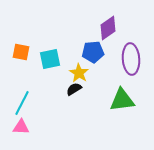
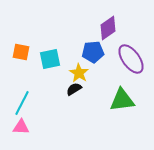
purple ellipse: rotated 32 degrees counterclockwise
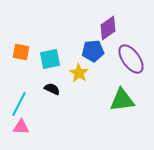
blue pentagon: moved 1 px up
black semicircle: moved 22 px left; rotated 56 degrees clockwise
cyan line: moved 3 px left, 1 px down
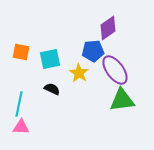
purple ellipse: moved 16 px left, 11 px down
cyan line: rotated 15 degrees counterclockwise
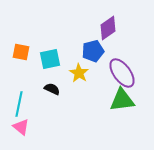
blue pentagon: rotated 10 degrees counterclockwise
purple ellipse: moved 7 px right, 3 px down
pink triangle: rotated 36 degrees clockwise
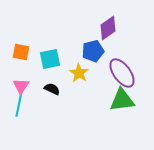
pink triangle: moved 41 px up; rotated 24 degrees clockwise
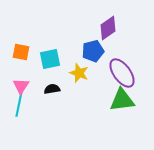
yellow star: rotated 12 degrees counterclockwise
black semicircle: rotated 35 degrees counterclockwise
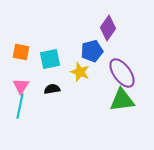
purple diamond: rotated 20 degrees counterclockwise
blue pentagon: moved 1 px left
yellow star: moved 1 px right, 1 px up
cyan line: moved 1 px right, 2 px down
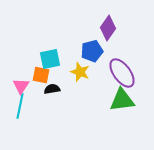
orange square: moved 20 px right, 23 px down
